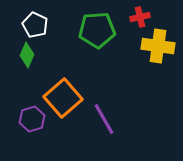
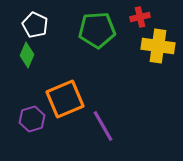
orange square: moved 2 px right, 1 px down; rotated 18 degrees clockwise
purple line: moved 1 px left, 7 px down
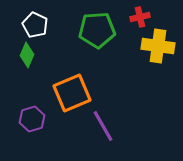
orange square: moved 7 px right, 6 px up
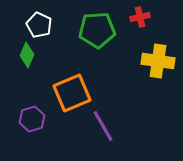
white pentagon: moved 4 px right
yellow cross: moved 15 px down
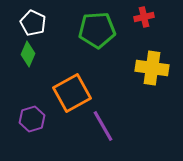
red cross: moved 4 px right
white pentagon: moved 6 px left, 2 px up
green diamond: moved 1 px right, 1 px up
yellow cross: moved 6 px left, 7 px down
orange square: rotated 6 degrees counterclockwise
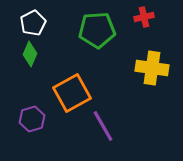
white pentagon: rotated 20 degrees clockwise
green diamond: moved 2 px right
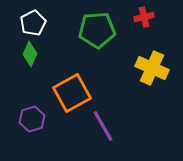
yellow cross: rotated 16 degrees clockwise
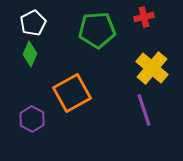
yellow cross: rotated 16 degrees clockwise
purple hexagon: rotated 15 degrees counterclockwise
purple line: moved 41 px right, 16 px up; rotated 12 degrees clockwise
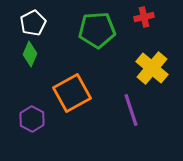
purple line: moved 13 px left
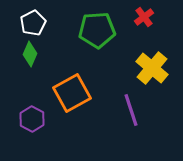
red cross: rotated 24 degrees counterclockwise
